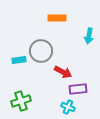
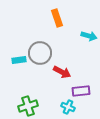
orange rectangle: rotated 72 degrees clockwise
cyan arrow: rotated 84 degrees counterclockwise
gray circle: moved 1 px left, 2 px down
red arrow: moved 1 px left
purple rectangle: moved 3 px right, 2 px down
green cross: moved 7 px right, 5 px down
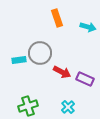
cyan arrow: moved 1 px left, 9 px up
purple rectangle: moved 4 px right, 12 px up; rotated 30 degrees clockwise
cyan cross: rotated 24 degrees clockwise
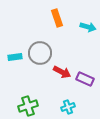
cyan rectangle: moved 4 px left, 3 px up
cyan cross: rotated 24 degrees clockwise
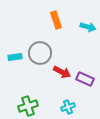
orange rectangle: moved 1 px left, 2 px down
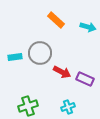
orange rectangle: rotated 30 degrees counterclockwise
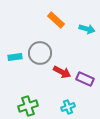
cyan arrow: moved 1 px left, 2 px down
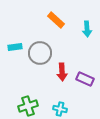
cyan arrow: rotated 70 degrees clockwise
cyan rectangle: moved 10 px up
red arrow: rotated 60 degrees clockwise
cyan cross: moved 8 px left, 2 px down; rotated 32 degrees clockwise
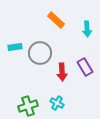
purple rectangle: moved 12 px up; rotated 36 degrees clockwise
cyan cross: moved 3 px left, 6 px up; rotated 16 degrees clockwise
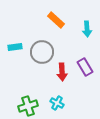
gray circle: moved 2 px right, 1 px up
